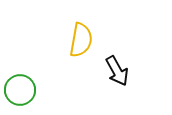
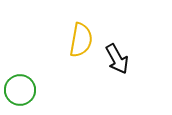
black arrow: moved 12 px up
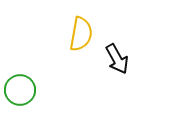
yellow semicircle: moved 6 px up
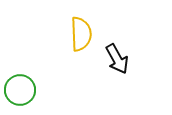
yellow semicircle: rotated 12 degrees counterclockwise
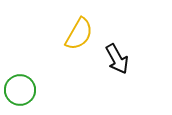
yellow semicircle: moved 2 px left; rotated 32 degrees clockwise
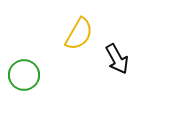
green circle: moved 4 px right, 15 px up
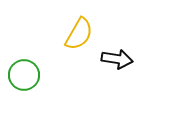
black arrow: rotated 52 degrees counterclockwise
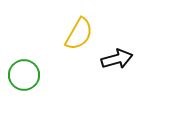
black arrow: rotated 24 degrees counterclockwise
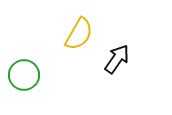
black arrow: rotated 40 degrees counterclockwise
